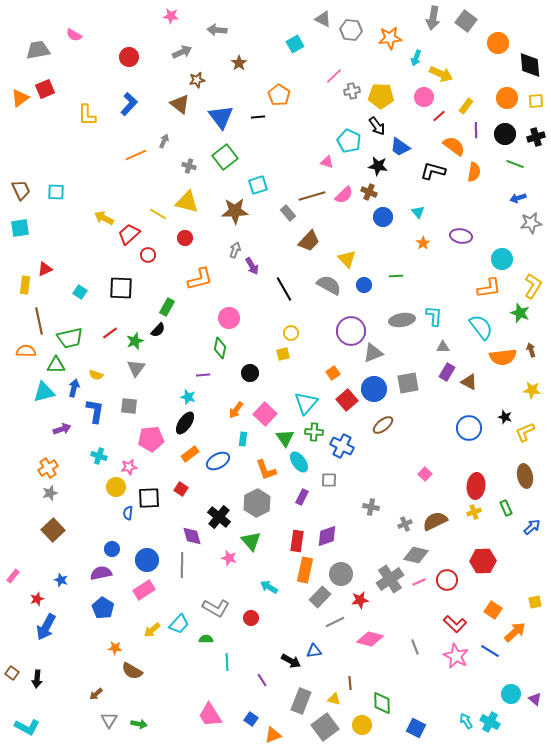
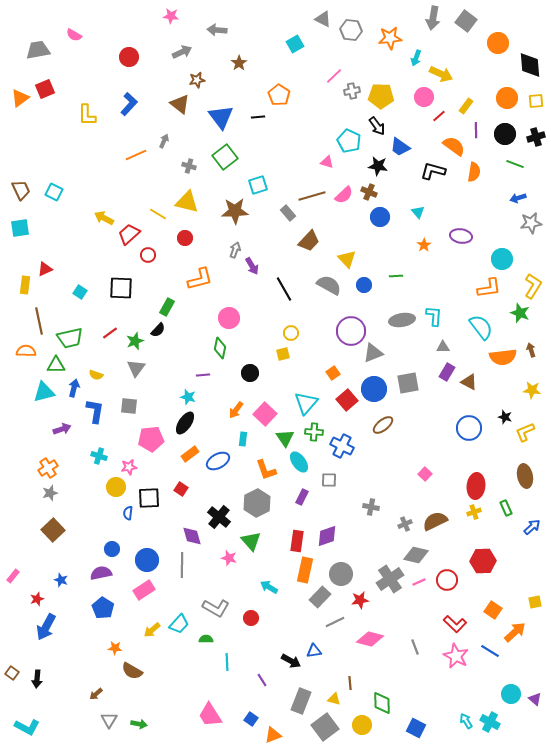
cyan square at (56, 192): moved 2 px left; rotated 24 degrees clockwise
blue circle at (383, 217): moved 3 px left
orange star at (423, 243): moved 1 px right, 2 px down
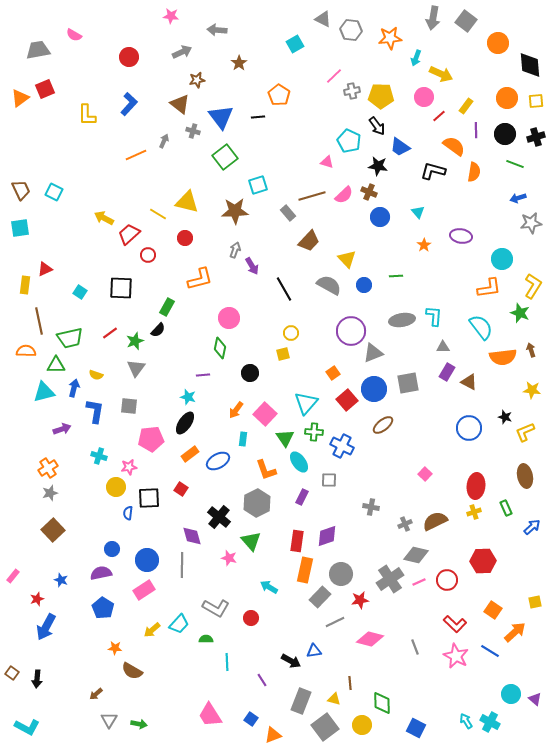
gray cross at (189, 166): moved 4 px right, 35 px up
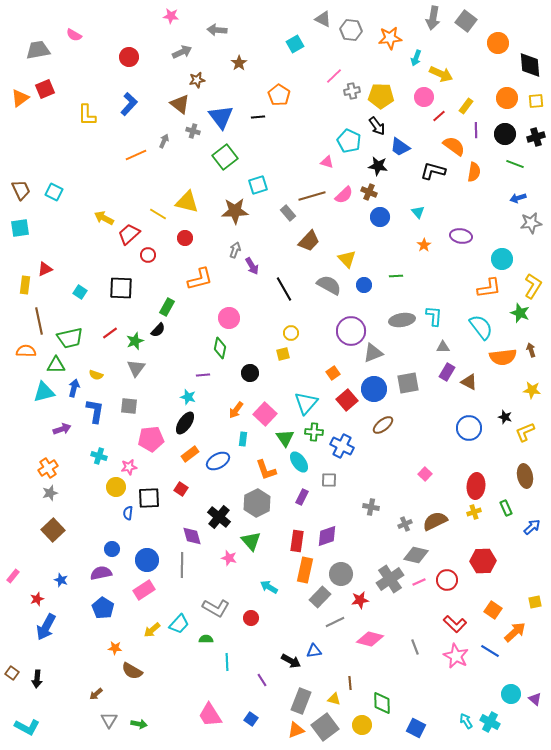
orange triangle at (273, 735): moved 23 px right, 5 px up
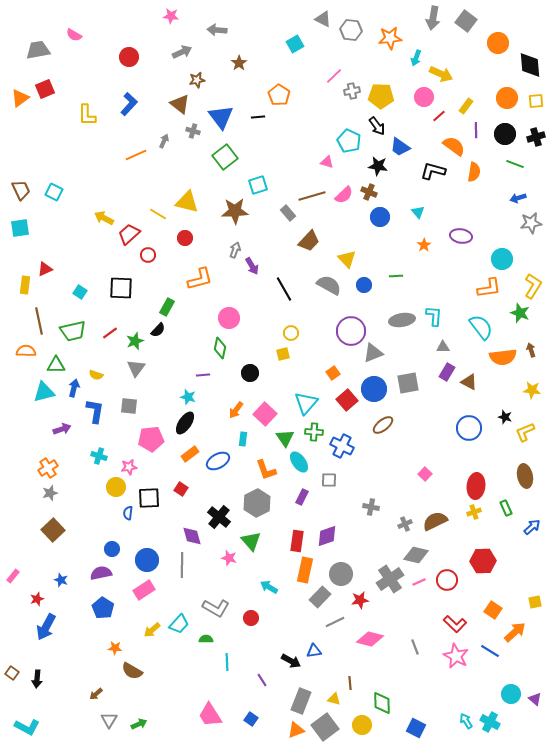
green trapezoid at (70, 338): moved 3 px right, 7 px up
green arrow at (139, 724): rotated 35 degrees counterclockwise
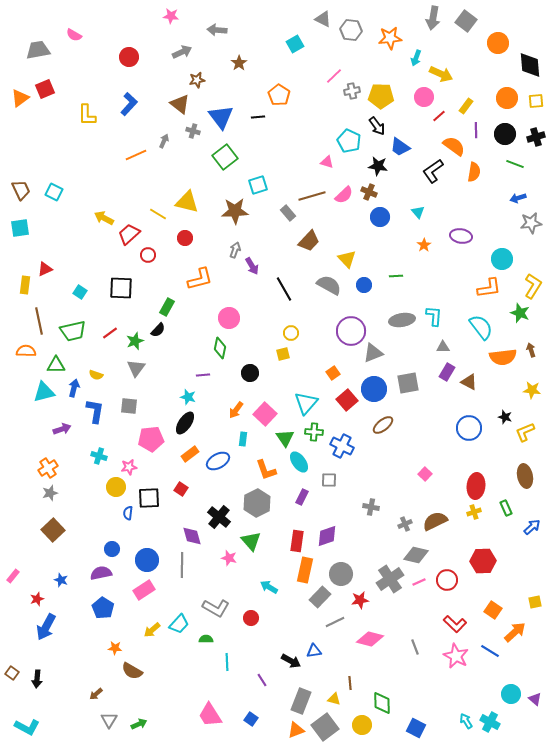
black L-shape at (433, 171): rotated 50 degrees counterclockwise
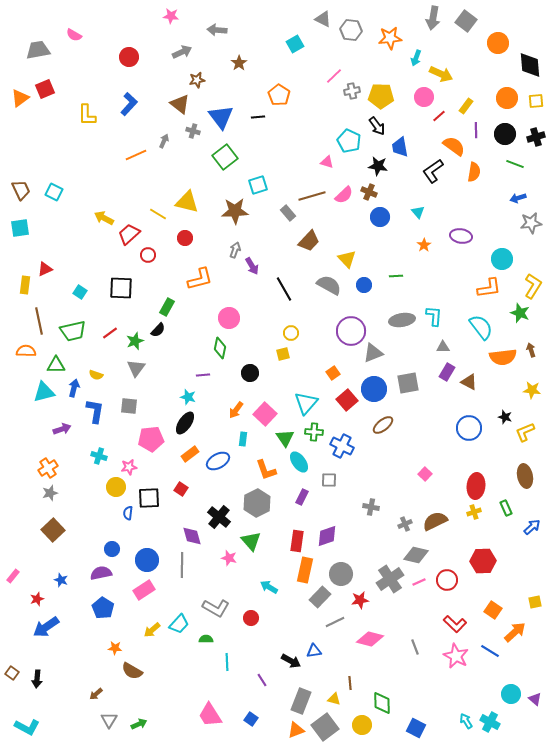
blue trapezoid at (400, 147): rotated 45 degrees clockwise
blue arrow at (46, 627): rotated 28 degrees clockwise
